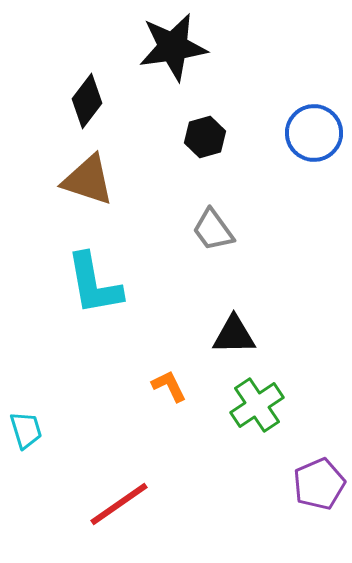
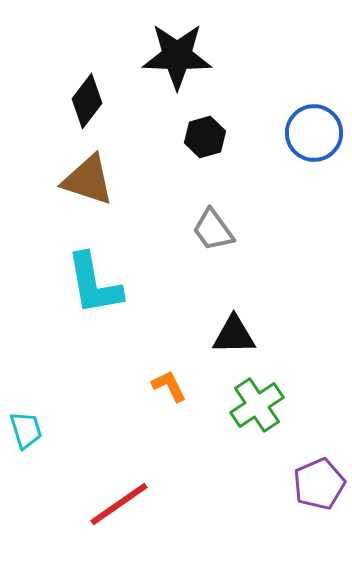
black star: moved 4 px right, 9 px down; rotated 10 degrees clockwise
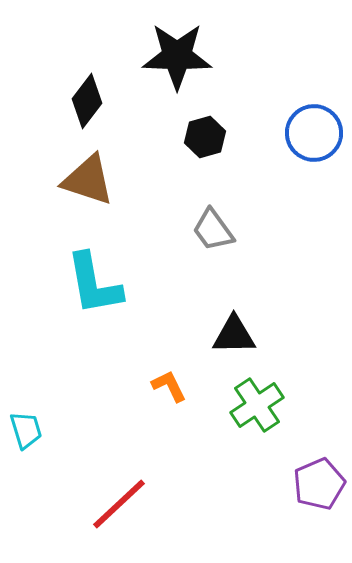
red line: rotated 8 degrees counterclockwise
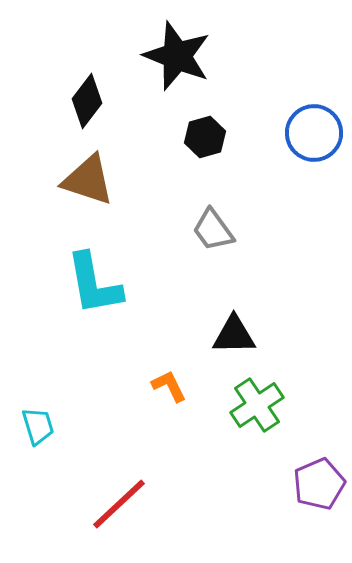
black star: rotated 20 degrees clockwise
cyan trapezoid: moved 12 px right, 4 px up
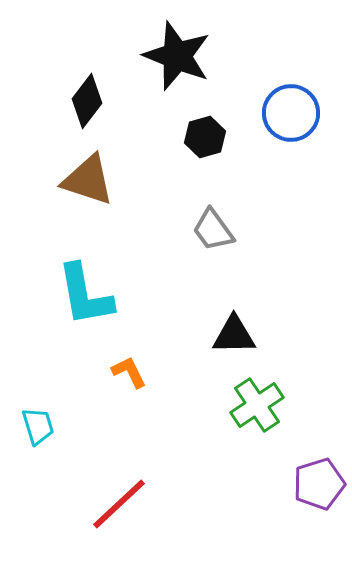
blue circle: moved 23 px left, 20 px up
cyan L-shape: moved 9 px left, 11 px down
orange L-shape: moved 40 px left, 14 px up
purple pentagon: rotated 6 degrees clockwise
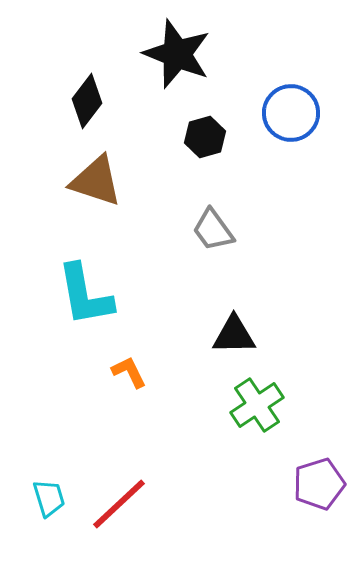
black star: moved 2 px up
brown triangle: moved 8 px right, 1 px down
cyan trapezoid: moved 11 px right, 72 px down
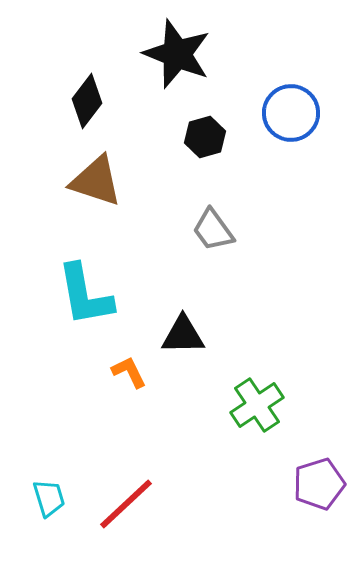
black triangle: moved 51 px left
red line: moved 7 px right
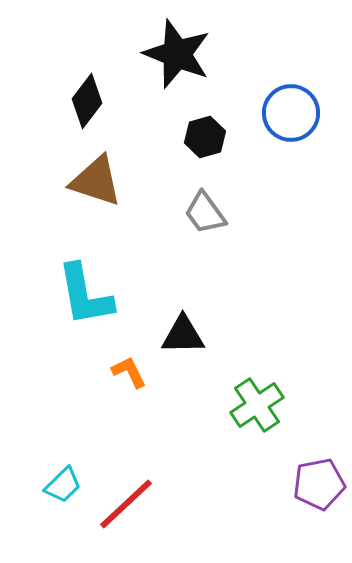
gray trapezoid: moved 8 px left, 17 px up
purple pentagon: rotated 6 degrees clockwise
cyan trapezoid: moved 14 px right, 13 px up; rotated 63 degrees clockwise
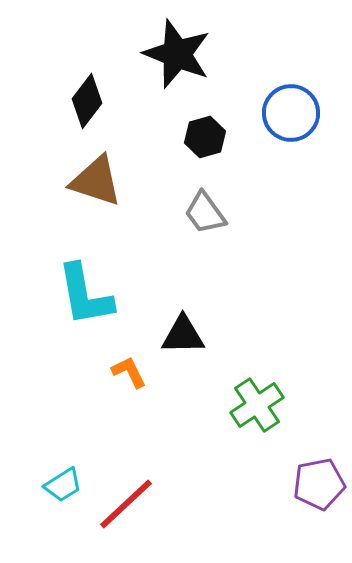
cyan trapezoid: rotated 12 degrees clockwise
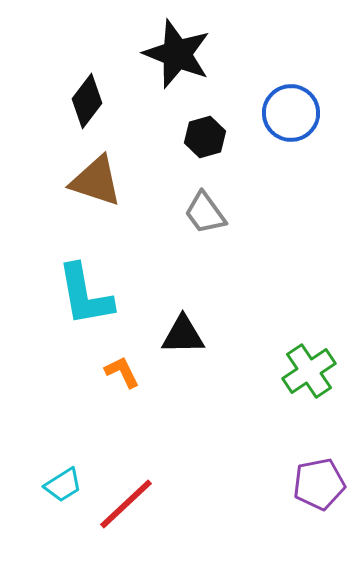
orange L-shape: moved 7 px left
green cross: moved 52 px right, 34 px up
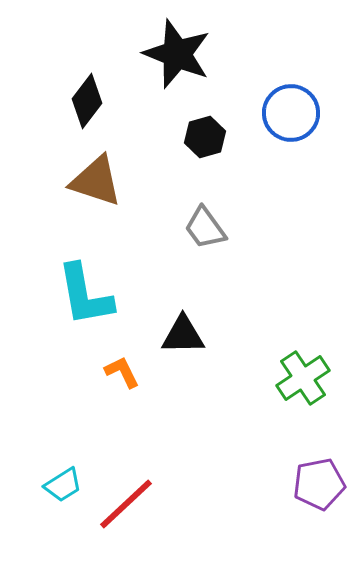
gray trapezoid: moved 15 px down
green cross: moved 6 px left, 7 px down
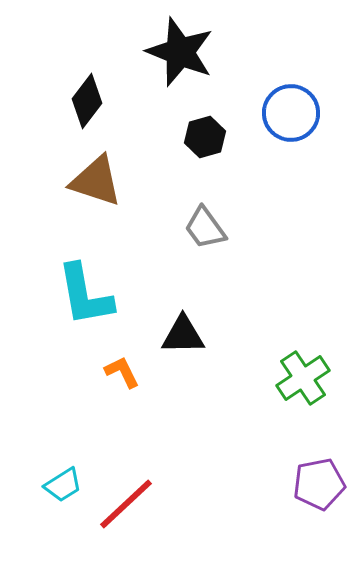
black star: moved 3 px right, 2 px up
